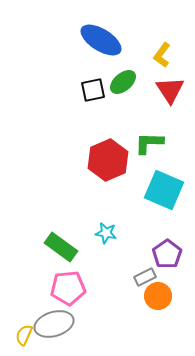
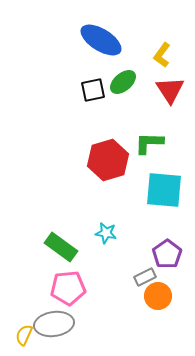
red hexagon: rotated 6 degrees clockwise
cyan square: rotated 18 degrees counterclockwise
gray ellipse: rotated 9 degrees clockwise
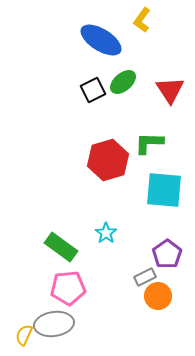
yellow L-shape: moved 20 px left, 35 px up
black square: rotated 15 degrees counterclockwise
cyan star: rotated 25 degrees clockwise
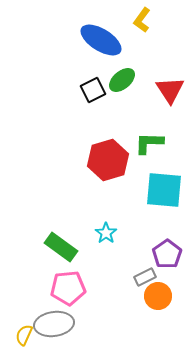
green ellipse: moved 1 px left, 2 px up
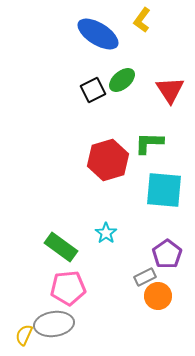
blue ellipse: moved 3 px left, 6 px up
